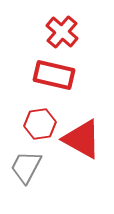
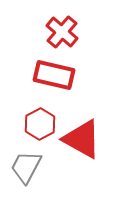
red hexagon: rotated 20 degrees counterclockwise
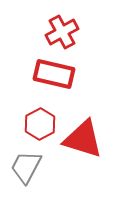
red cross: rotated 20 degrees clockwise
red rectangle: moved 1 px up
red triangle: moved 1 px right; rotated 12 degrees counterclockwise
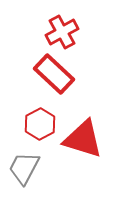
red rectangle: rotated 30 degrees clockwise
gray trapezoid: moved 2 px left, 1 px down
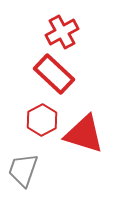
red hexagon: moved 2 px right, 4 px up
red triangle: moved 1 px right, 5 px up
gray trapezoid: moved 1 px left, 2 px down; rotated 9 degrees counterclockwise
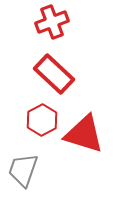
red cross: moved 10 px left, 10 px up; rotated 8 degrees clockwise
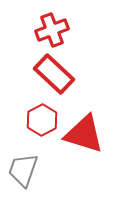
red cross: moved 8 px down
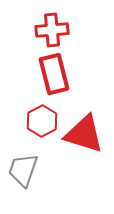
red cross: rotated 16 degrees clockwise
red rectangle: rotated 33 degrees clockwise
red hexagon: moved 1 px down
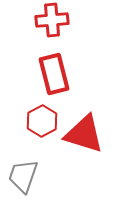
red cross: moved 10 px up
gray trapezoid: moved 6 px down
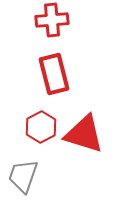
red hexagon: moved 1 px left, 6 px down
